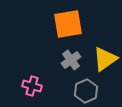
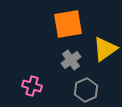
yellow triangle: moved 10 px up
gray hexagon: moved 1 px up
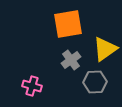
gray hexagon: moved 9 px right, 8 px up; rotated 20 degrees clockwise
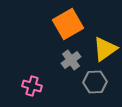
orange square: rotated 20 degrees counterclockwise
